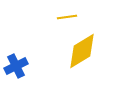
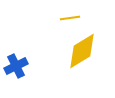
yellow line: moved 3 px right, 1 px down
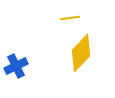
yellow diamond: moved 1 px left, 2 px down; rotated 15 degrees counterclockwise
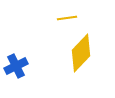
yellow line: moved 3 px left
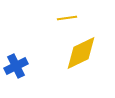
yellow diamond: rotated 21 degrees clockwise
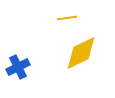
blue cross: moved 2 px right, 1 px down
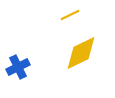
yellow line: moved 3 px right, 3 px up; rotated 18 degrees counterclockwise
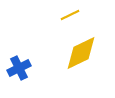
blue cross: moved 1 px right, 1 px down
